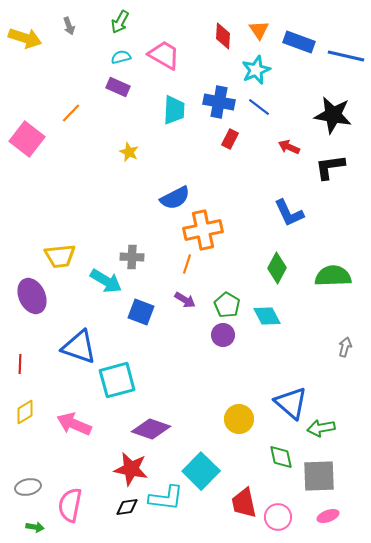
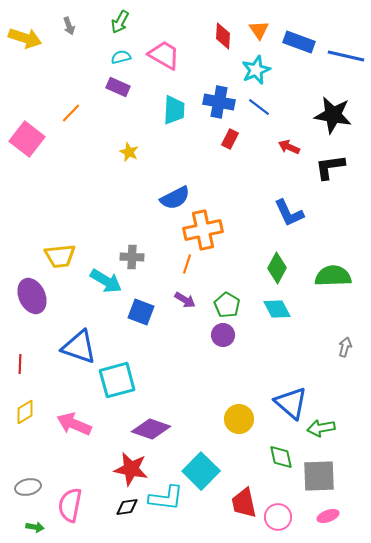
cyan diamond at (267, 316): moved 10 px right, 7 px up
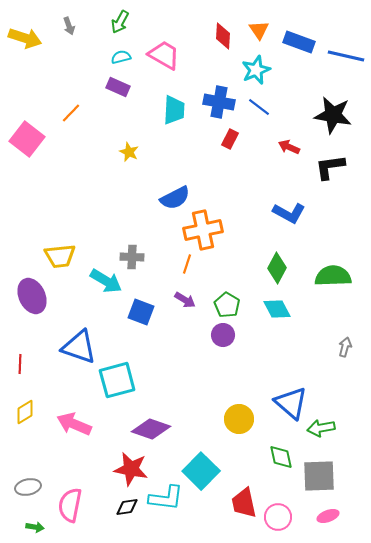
blue L-shape at (289, 213): rotated 36 degrees counterclockwise
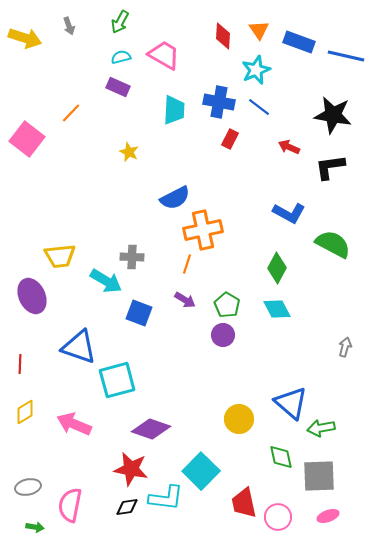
green semicircle at (333, 276): moved 32 px up; rotated 30 degrees clockwise
blue square at (141, 312): moved 2 px left, 1 px down
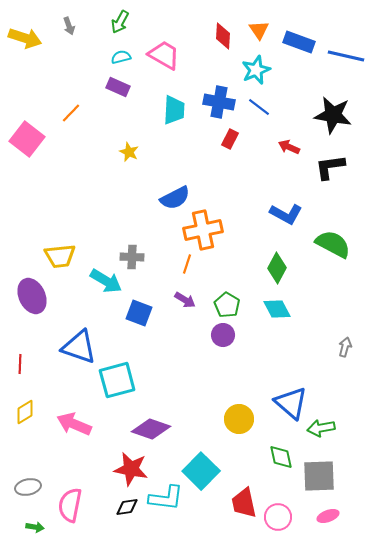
blue L-shape at (289, 213): moved 3 px left, 1 px down
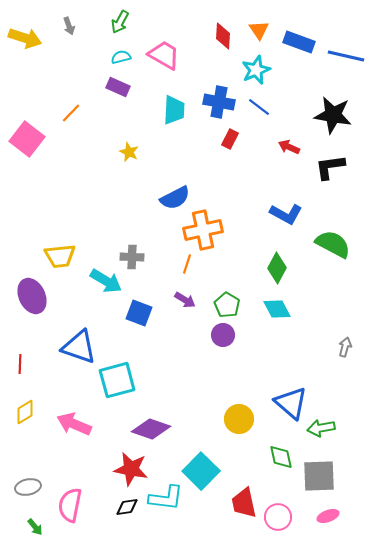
green arrow at (35, 527): rotated 42 degrees clockwise
